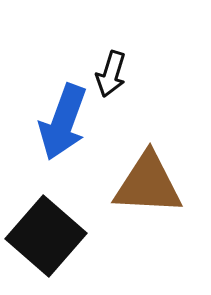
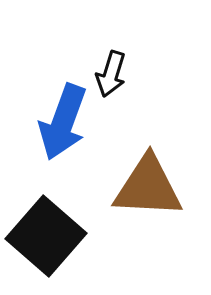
brown triangle: moved 3 px down
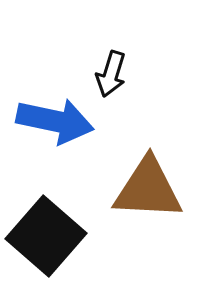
blue arrow: moved 8 px left, 1 px up; rotated 98 degrees counterclockwise
brown triangle: moved 2 px down
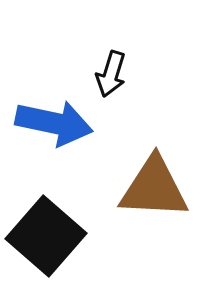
blue arrow: moved 1 px left, 2 px down
brown triangle: moved 6 px right, 1 px up
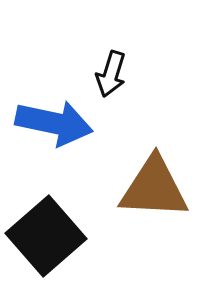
black square: rotated 8 degrees clockwise
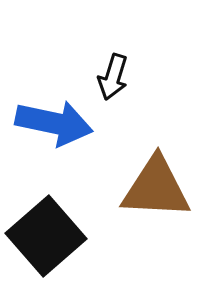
black arrow: moved 2 px right, 3 px down
brown triangle: moved 2 px right
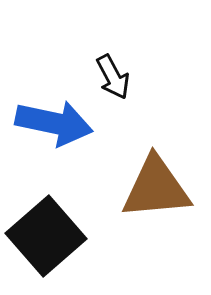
black arrow: rotated 45 degrees counterclockwise
brown triangle: rotated 8 degrees counterclockwise
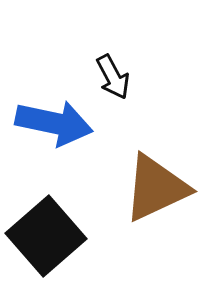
brown triangle: rotated 20 degrees counterclockwise
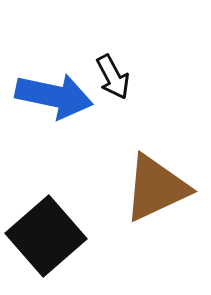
blue arrow: moved 27 px up
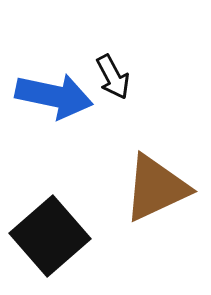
black square: moved 4 px right
